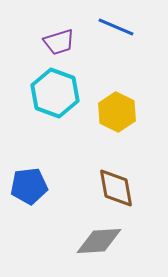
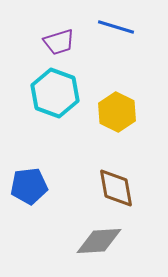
blue line: rotated 6 degrees counterclockwise
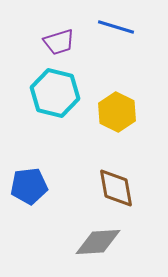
cyan hexagon: rotated 6 degrees counterclockwise
gray diamond: moved 1 px left, 1 px down
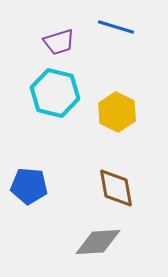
blue pentagon: rotated 12 degrees clockwise
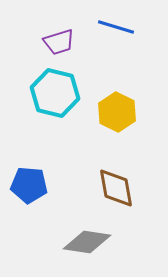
blue pentagon: moved 1 px up
gray diamond: moved 11 px left; rotated 12 degrees clockwise
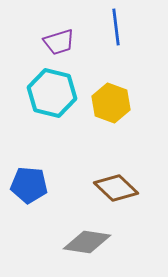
blue line: rotated 66 degrees clockwise
cyan hexagon: moved 3 px left
yellow hexagon: moved 6 px left, 9 px up; rotated 6 degrees counterclockwise
brown diamond: rotated 36 degrees counterclockwise
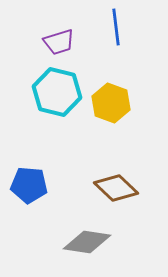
cyan hexagon: moved 5 px right, 1 px up
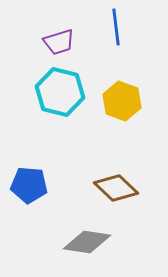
cyan hexagon: moved 3 px right
yellow hexagon: moved 11 px right, 2 px up
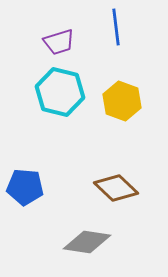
blue pentagon: moved 4 px left, 2 px down
